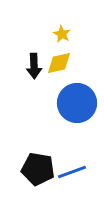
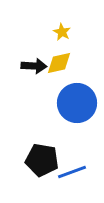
yellow star: moved 2 px up
black arrow: rotated 85 degrees counterclockwise
black pentagon: moved 4 px right, 9 px up
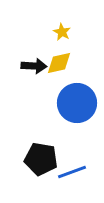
black pentagon: moved 1 px left, 1 px up
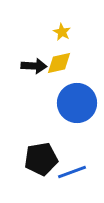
black pentagon: rotated 20 degrees counterclockwise
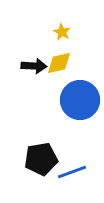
blue circle: moved 3 px right, 3 px up
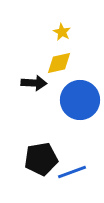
black arrow: moved 17 px down
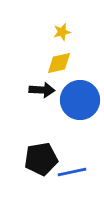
yellow star: rotated 30 degrees clockwise
black arrow: moved 8 px right, 7 px down
blue line: rotated 8 degrees clockwise
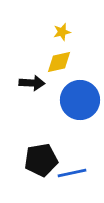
yellow diamond: moved 1 px up
black arrow: moved 10 px left, 7 px up
black pentagon: moved 1 px down
blue line: moved 1 px down
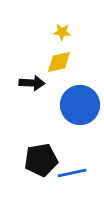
yellow star: rotated 18 degrees clockwise
blue circle: moved 5 px down
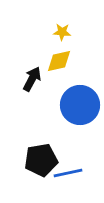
yellow diamond: moved 1 px up
black arrow: moved 4 px up; rotated 65 degrees counterclockwise
blue line: moved 4 px left
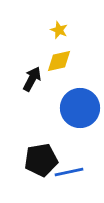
yellow star: moved 3 px left, 2 px up; rotated 18 degrees clockwise
blue circle: moved 3 px down
blue line: moved 1 px right, 1 px up
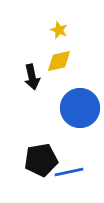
black arrow: moved 2 px up; rotated 140 degrees clockwise
